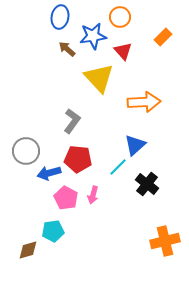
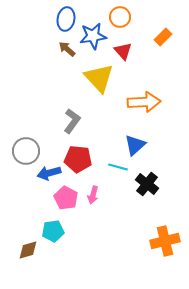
blue ellipse: moved 6 px right, 2 px down
cyan line: rotated 60 degrees clockwise
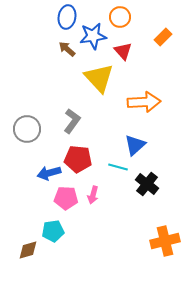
blue ellipse: moved 1 px right, 2 px up
gray circle: moved 1 px right, 22 px up
pink pentagon: rotated 25 degrees counterclockwise
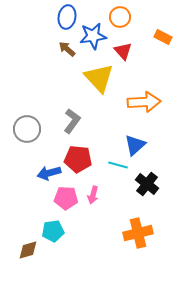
orange rectangle: rotated 72 degrees clockwise
cyan line: moved 2 px up
orange cross: moved 27 px left, 8 px up
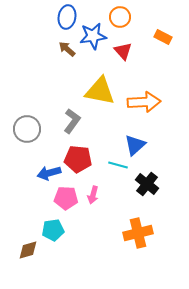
yellow triangle: moved 1 px right, 13 px down; rotated 36 degrees counterclockwise
cyan pentagon: moved 1 px up
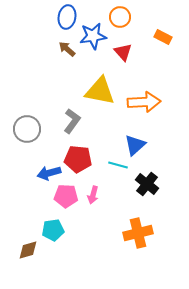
red triangle: moved 1 px down
pink pentagon: moved 2 px up
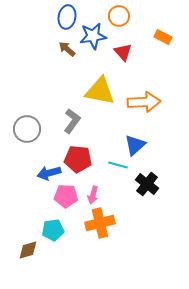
orange circle: moved 1 px left, 1 px up
orange cross: moved 38 px left, 10 px up
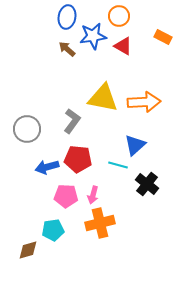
red triangle: moved 6 px up; rotated 18 degrees counterclockwise
yellow triangle: moved 3 px right, 7 px down
blue arrow: moved 2 px left, 6 px up
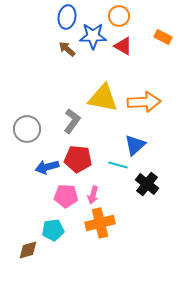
blue star: rotated 8 degrees clockwise
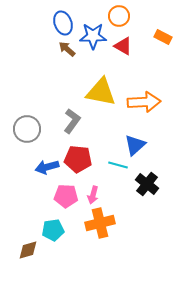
blue ellipse: moved 4 px left, 6 px down; rotated 30 degrees counterclockwise
yellow triangle: moved 2 px left, 6 px up
